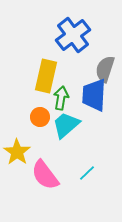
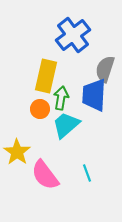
orange circle: moved 8 px up
cyan line: rotated 66 degrees counterclockwise
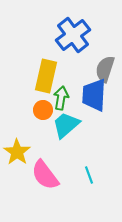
orange circle: moved 3 px right, 1 px down
cyan line: moved 2 px right, 2 px down
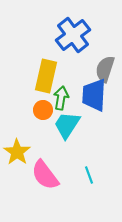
cyan trapezoid: moved 1 px right; rotated 16 degrees counterclockwise
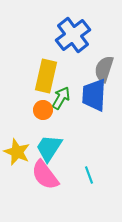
gray semicircle: moved 1 px left
green arrow: rotated 20 degrees clockwise
cyan trapezoid: moved 18 px left, 23 px down
yellow star: rotated 12 degrees counterclockwise
